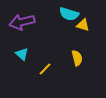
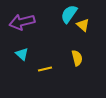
cyan semicircle: rotated 108 degrees clockwise
yellow triangle: rotated 24 degrees clockwise
yellow line: rotated 32 degrees clockwise
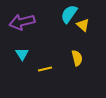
cyan triangle: rotated 16 degrees clockwise
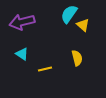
cyan triangle: rotated 24 degrees counterclockwise
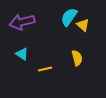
cyan semicircle: moved 3 px down
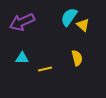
purple arrow: rotated 10 degrees counterclockwise
cyan triangle: moved 4 px down; rotated 32 degrees counterclockwise
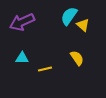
cyan semicircle: moved 1 px up
yellow semicircle: rotated 21 degrees counterclockwise
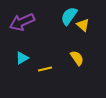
cyan triangle: rotated 32 degrees counterclockwise
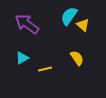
purple arrow: moved 5 px right, 2 px down; rotated 60 degrees clockwise
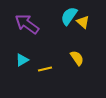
yellow triangle: moved 3 px up
cyan triangle: moved 2 px down
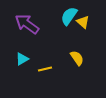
cyan triangle: moved 1 px up
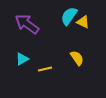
yellow triangle: rotated 16 degrees counterclockwise
